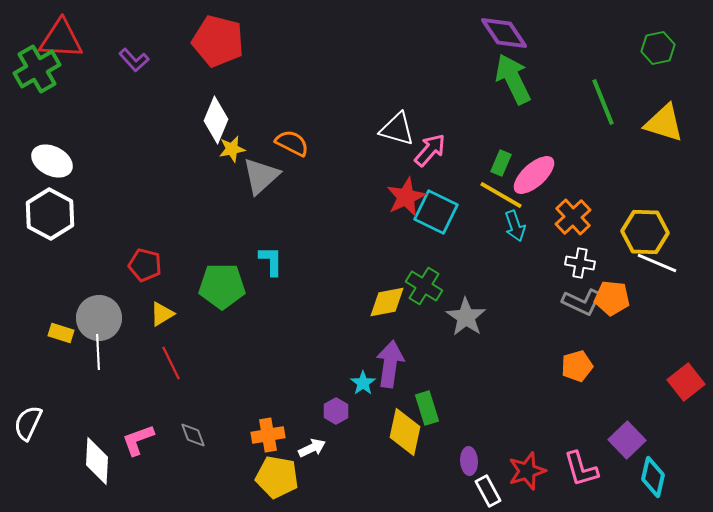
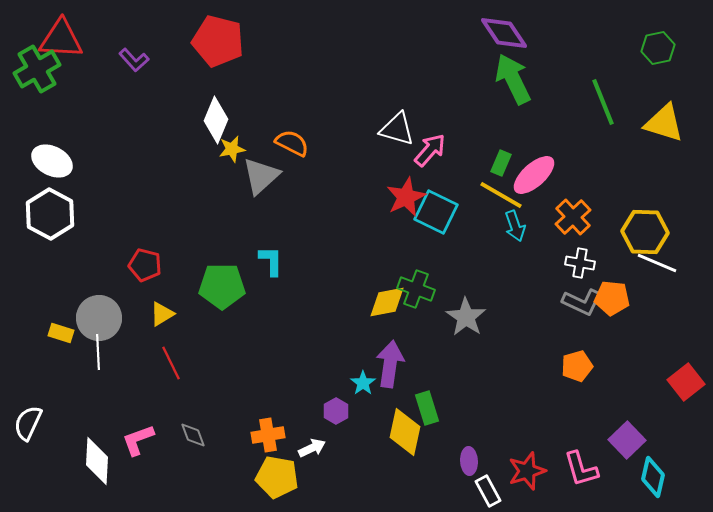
green cross at (424, 286): moved 8 px left, 3 px down; rotated 12 degrees counterclockwise
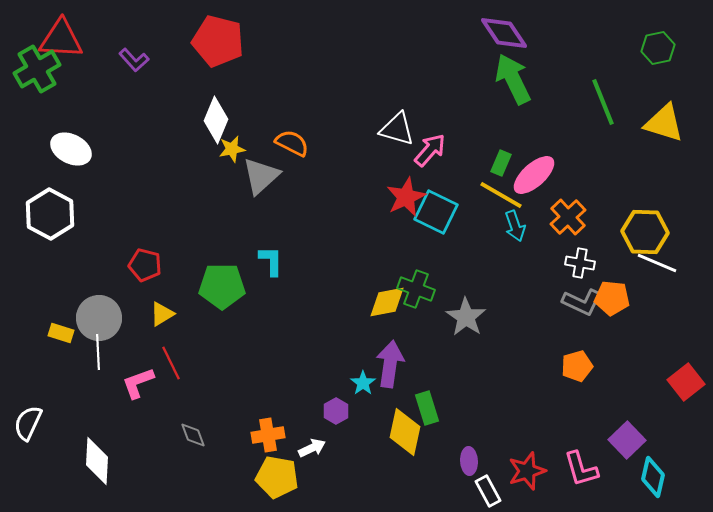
white ellipse at (52, 161): moved 19 px right, 12 px up
orange cross at (573, 217): moved 5 px left
pink L-shape at (138, 440): moved 57 px up
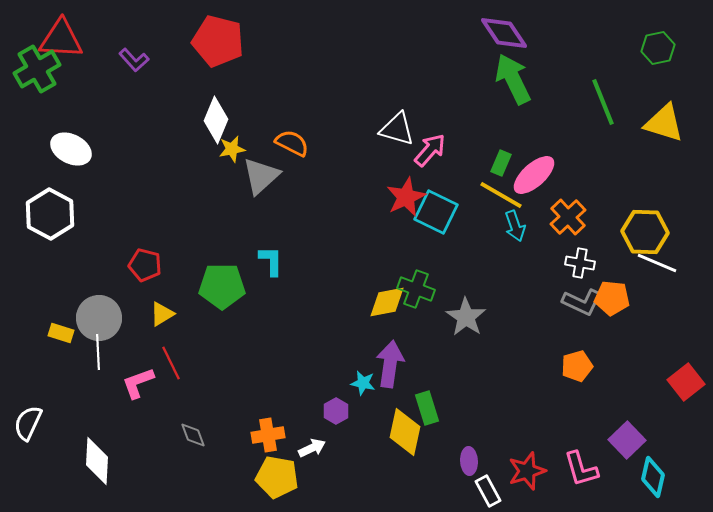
cyan star at (363, 383): rotated 25 degrees counterclockwise
